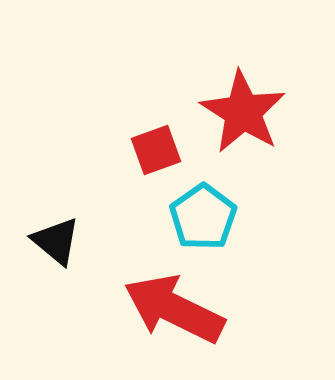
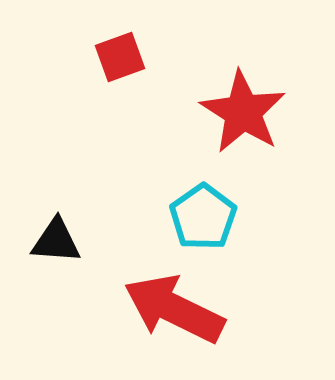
red square: moved 36 px left, 93 px up
black triangle: rotated 36 degrees counterclockwise
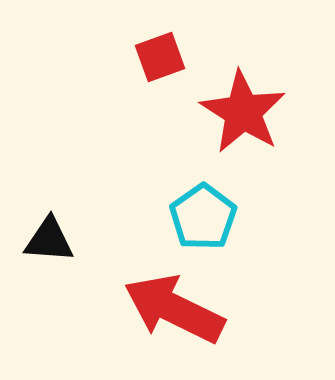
red square: moved 40 px right
black triangle: moved 7 px left, 1 px up
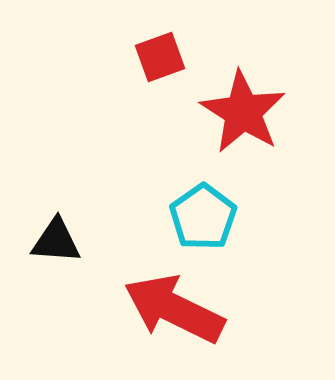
black triangle: moved 7 px right, 1 px down
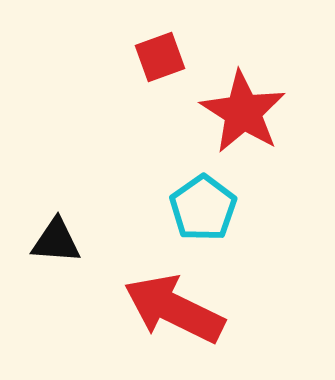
cyan pentagon: moved 9 px up
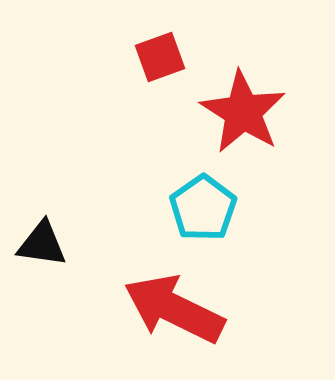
black triangle: moved 14 px left, 3 px down; rotated 4 degrees clockwise
